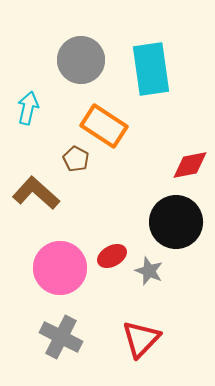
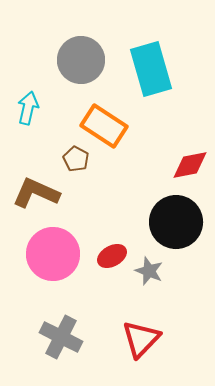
cyan rectangle: rotated 8 degrees counterclockwise
brown L-shape: rotated 18 degrees counterclockwise
pink circle: moved 7 px left, 14 px up
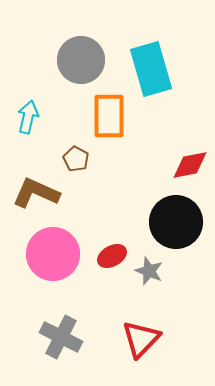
cyan arrow: moved 9 px down
orange rectangle: moved 5 px right, 10 px up; rotated 57 degrees clockwise
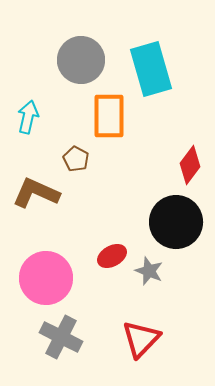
red diamond: rotated 42 degrees counterclockwise
pink circle: moved 7 px left, 24 px down
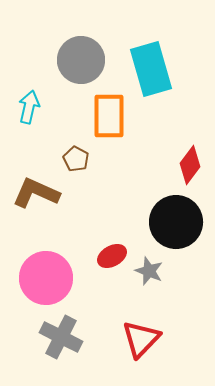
cyan arrow: moved 1 px right, 10 px up
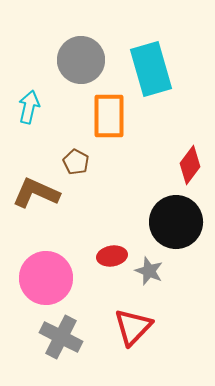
brown pentagon: moved 3 px down
red ellipse: rotated 20 degrees clockwise
red triangle: moved 8 px left, 12 px up
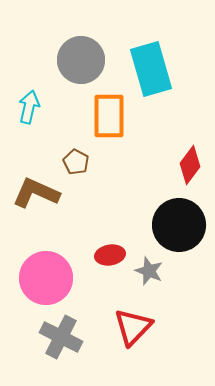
black circle: moved 3 px right, 3 px down
red ellipse: moved 2 px left, 1 px up
